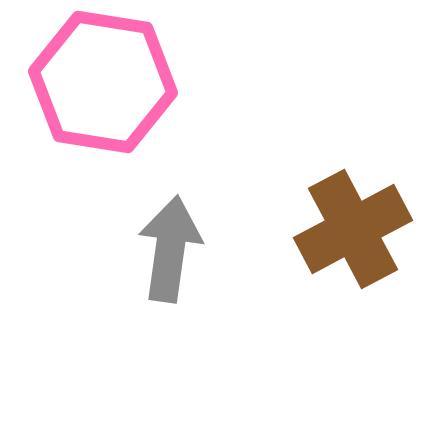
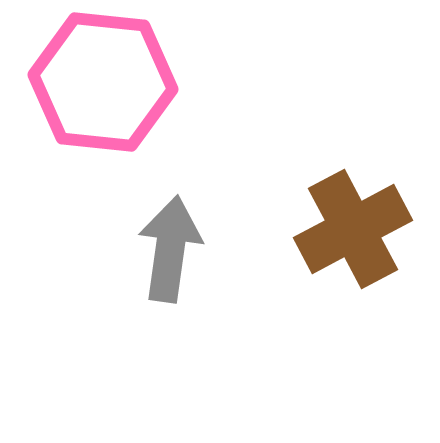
pink hexagon: rotated 3 degrees counterclockwise
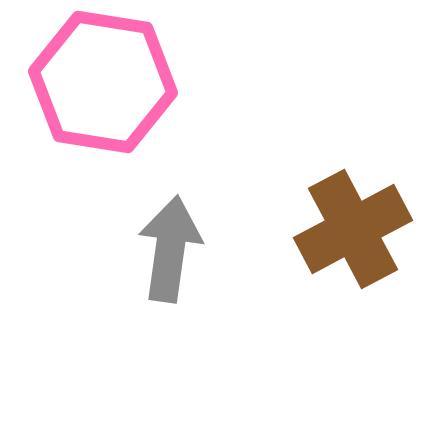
pink hexagon: rotated 3 degrees clockwise
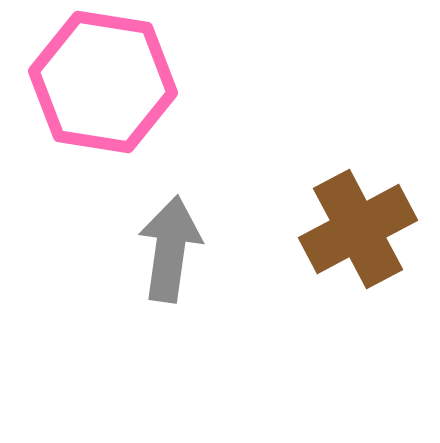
brown cross: moved 5 px right
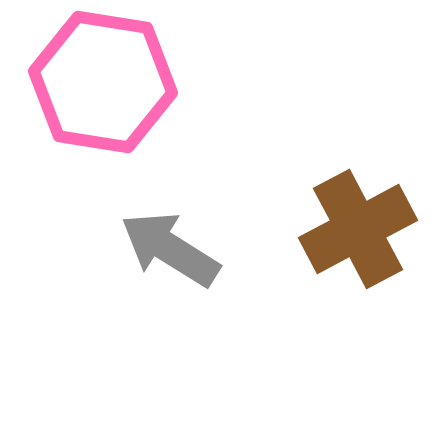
gray arrow: rotated 66 degrees counterclockwise
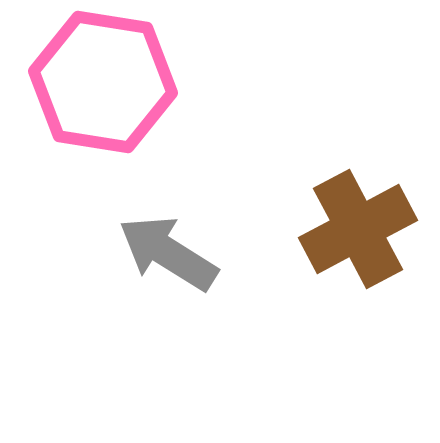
gray arrow: moved 2 px left, 4 px down
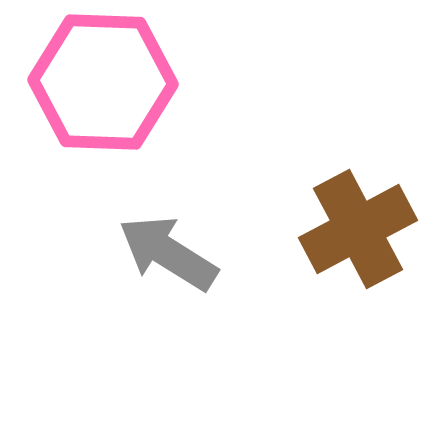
pink hexagon: rotated 7 degrees counterclockwise
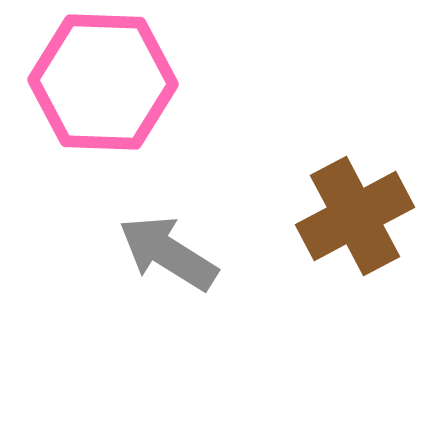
brown cross: moved 3 px left, 13 px up
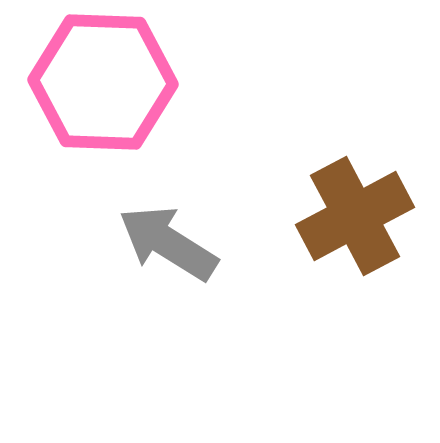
gray arrow: moved 10 px up
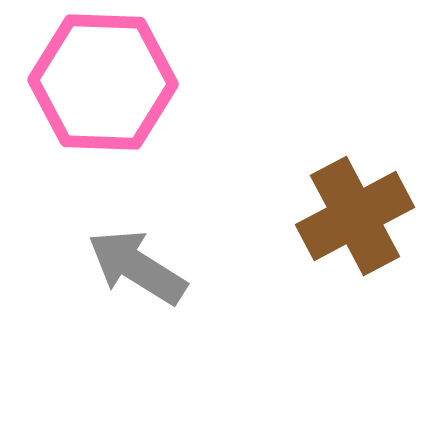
gray arrow: moved 31 px left, 24 px down
